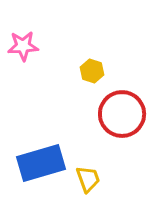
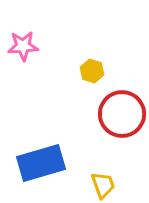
yellow trapezoid: moved 15 px right, 6 px down
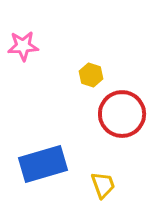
yellow hexagon: moved 1 px left, 4 px down
blue rectangle: moved 2 px right, 1 px down
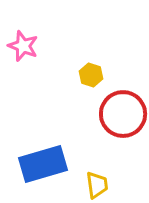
pink star: rotated 24 degrees clockwise
red circle: moved 1 px right
yellow trapezoid: moved 6 px left; rotated 12 degrees clockwise
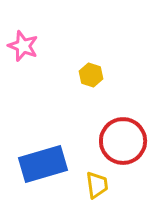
red circle: moved 27 px down
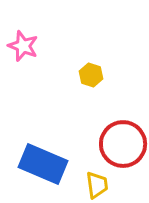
red circle: moved 3 px down
blue rectangle: rotated 39 degrees clockwise
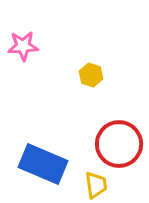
pink star: rotated 24 degrees counterclockwise
red circle: moved 4 px left
yellow trapezoid: moved 1 px left
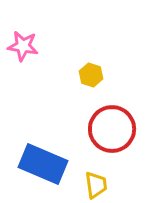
pink star: rotated 12 degrees clockwise
red circle: moved 7 px left, 15 px up
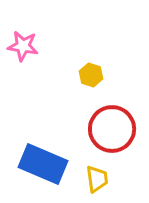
yellow trapezoid: moved 1 px right, 6 px up
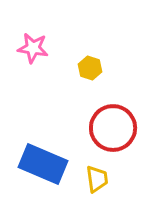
pink star: moved 10 px right, 2 px down
yellow hexagon: moved 1 px left, 7 px up
red circle: moved 1 px right, 1 px up
